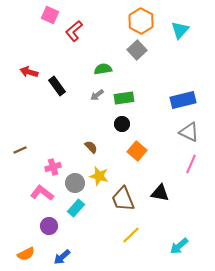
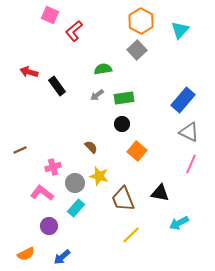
blue rectangle: rotated 35 degrees counterclockwise
cyan arrow: moved 23 px up; rotated 12 degrees clockwise
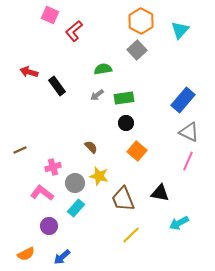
black circle: moved 4 px right, 1 px up
pink line: moved 3 px left, 3 px up
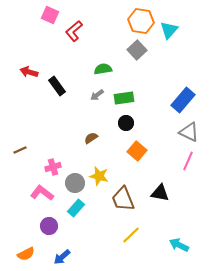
orange hexagon: rotated 20 degrees counterclockwise
cyan triangle: moved 11 px left
brown semicircle: moved 9 px up; rotated 80 degrees counterclockwise
cyan arrow: moved 22 px down; rotated 54 degrees clockwise
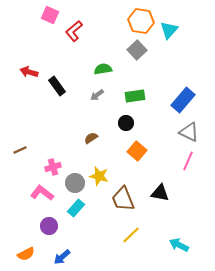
green rectangle: moved 11 px right, 2 px up
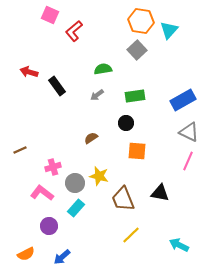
blue rectangle: rotated 20 degrees clockwise
orange square: rotated 36 degrees counterclockwise
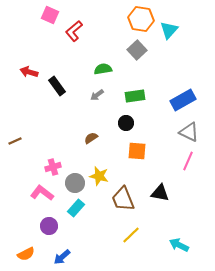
orange hexagon: moved 2 px up
brown line: moved 5 px left, 9 px up
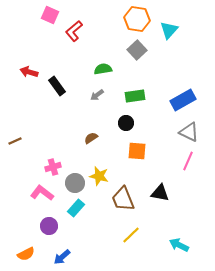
orange hexagon: moved 4 px left
